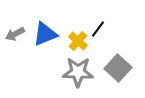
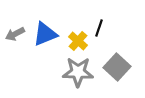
black line: moved 1 px right, 1 px up; rotated 18 degrees counterclockwise
gray square: moved 1 px left, 1 px up
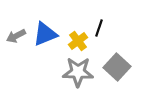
gray arrow: moved 1 px right, 2 px down
yellow cross: rotated 12 degrees clockwise
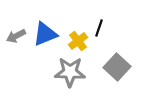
gray star: moved 8 px left
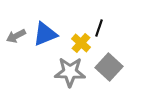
yellow cross: moved 3 px right, 2 px down; rotated 12 degrees counterclockwise
gray square: moved 8 px left
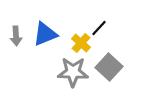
black line: rotated 24 degrees clockwise
gray arrow: rotated 66 degrees counterclockwise
gray star: moved 3 px right
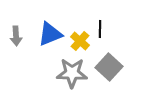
black line: moved 1 px right, 1 px down; rotated 42 degrees counterclockwise
blue triangle: moved 5 px right
yellow cross: moved 1 px left, 2 px up
gray star: moved 1 px left, 1 px down
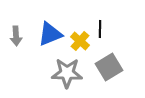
gray square: rotated 16 degrees clockwise
gray star: moved 5 px left
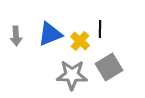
gray star: moved 5 px right, 2 px down
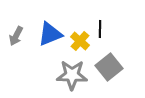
gray arrow: rotated 30 degrees clockwise
gray square: rotated 8 degrees counterclockwise
